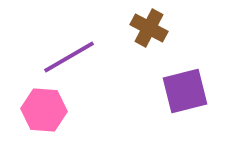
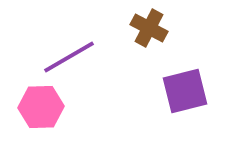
pink hexagon: moved 3 px left, 3 px up; rotated 6 degrees counterclockwise
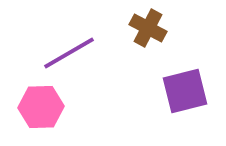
brown cross: moved 1 px left
purple line: moved 4 px up
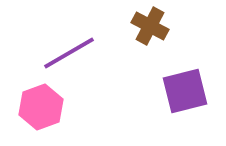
brown cross: moved 2 px right, 2 px up
pink hexagon: rotated 18 degrees counterclockwise
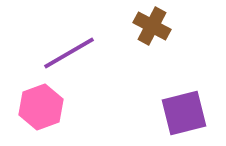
brown cross: moved 2 px right
purple square: moved 1 px left, 22 px down
